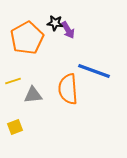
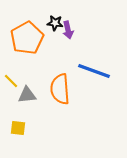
purple arrow: rotated 18 degrees clockwise
yellow line: moved 2 px left; rotated 63 degrees clockwise
orange semicircle: moved 8 px left
gray triangle: moved 6 px left
yellow square: moved 3 px right, 1 px down; rotated 28 degrees clockwise
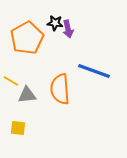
purple arrow: moved 1 px up
yellow line: rotated 14 degrees counterclockwise
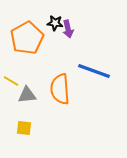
yellow square: moved 6 px right
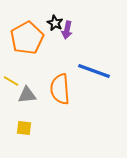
black star: rotated 21 degrees clockwise
purple arrow: moved 1 px left, 1 px down; rotated 24 degrees clockwise
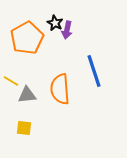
blue line: rotated 52 degrees clockwise
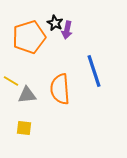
orange pentagon: moved 2 px right, 1 px up; rotated 12 degrees clockwise
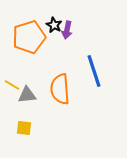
black star: moved 1 px left, 2 px down
yellow line: moved 1 px right, 4 px down
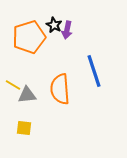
yellow line: moved 1 px right
